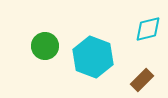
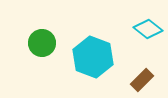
cyan diamond: rotated 52 degrees clockwise
green circle: moved 3 px left, 3 px up
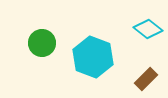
brown rectangle: moved 4 px right, 1 px up
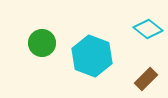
cyan hexagon: moved 1 px left, 1 px up
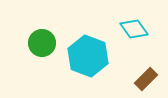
cyan diamond: moved 14 px left; rotated 16 degrees clockwise
cyan hexagon: moved 4 px left
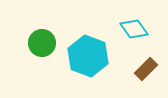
brown rectangle: moved 10 px up
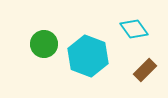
green circle: moved 2 px right, 1 px down
brown rectangle: moved 1 px left, 1 px down
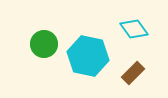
cyan hexagon: rotated 9 degrees counterclockwise
brown rectangle: moved 12 px left, 3 px down
